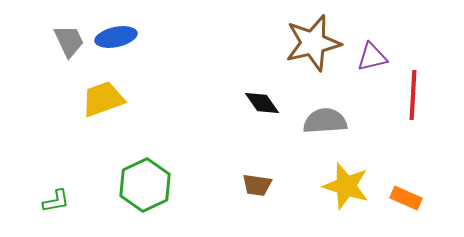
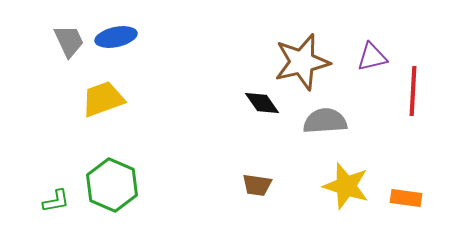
brown star: moved 11 px left, 19 px down
red line: moved 4 px up
green hexagon: moved 33 px left; rotated 12 degrees counterclockwise
orange rectangle: rotated 16 degrees counterclockwise
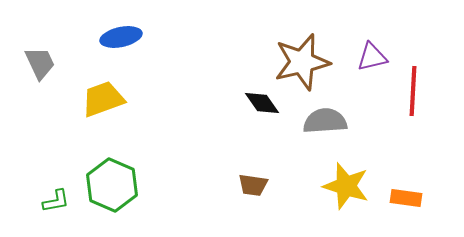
blue ellipse: moved 5 px right
gray trapezoid: moved 29 px left, 22 px down
brown trapezoid: moved 4 px left
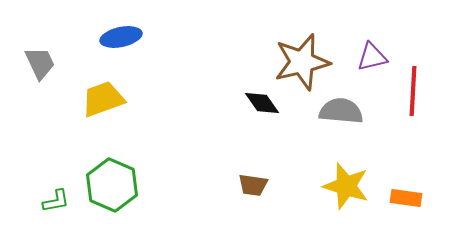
gray semicircle: moved 16 px right, 10 px up; rotated 9 degrees clockwise
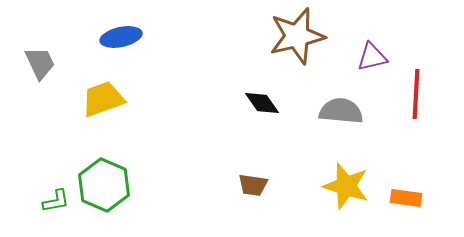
brown star: moved 5 px left, 26 px up
red line: moved 3 px right, 3 px down
green hexagon: moved 8 px left
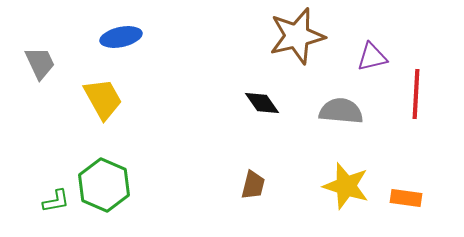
yellow trapezoid: rotated 81 degrees clockwise
brown trapezoid: rotated 84 degrees counterclockwise
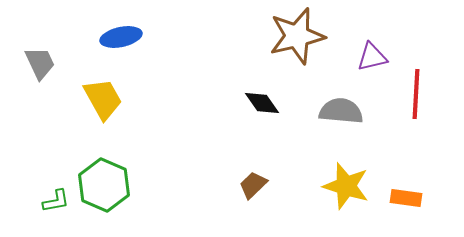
brown trapezoid: rotated 148 degrees counterclockwise
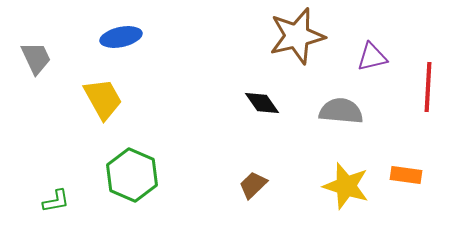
gray trapezoid: moved 4 px left, 5 px up
red line: moved 12 px right, 7 px up
green hexagon: moved 28 px right, 10 px up
orange rectangle: moved 23 px up
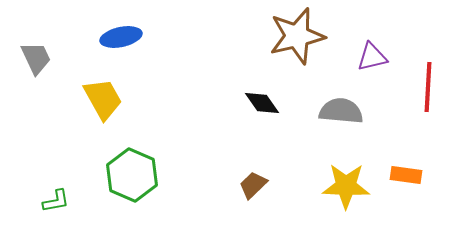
yellow star: rotated 15 degrees counterclockwise
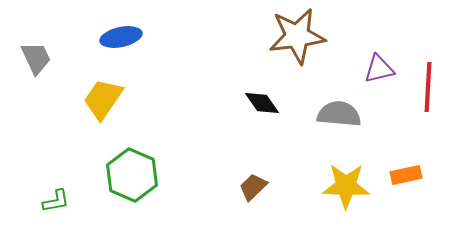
brown star: rotated 6 degrees clockwise
purple triangle: moved 7 px right, 12 px down
yellow trapezoid: rotated 117 degrees counterclockwise
gray semicircle: moved 2 px left, 3 px down
orange rectangle: rotated 20 degrees counterclockwise
brown trapezoid: moved 2 px down
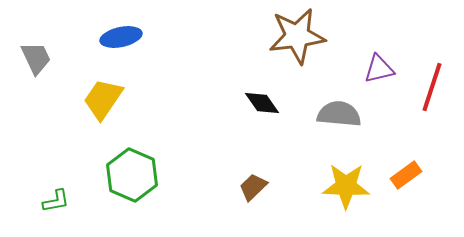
red line: moved 4 px right; rotated 15 degrees clockwise
orange rectangle: rotated 24 degrees counterclockwise
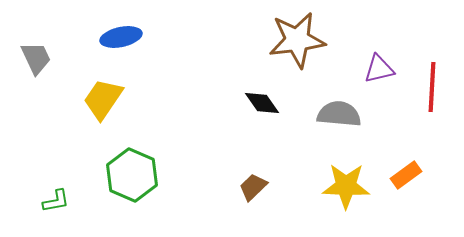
brown star: moved 4 px down
red line: rotated 15 degrees counterclockwise
